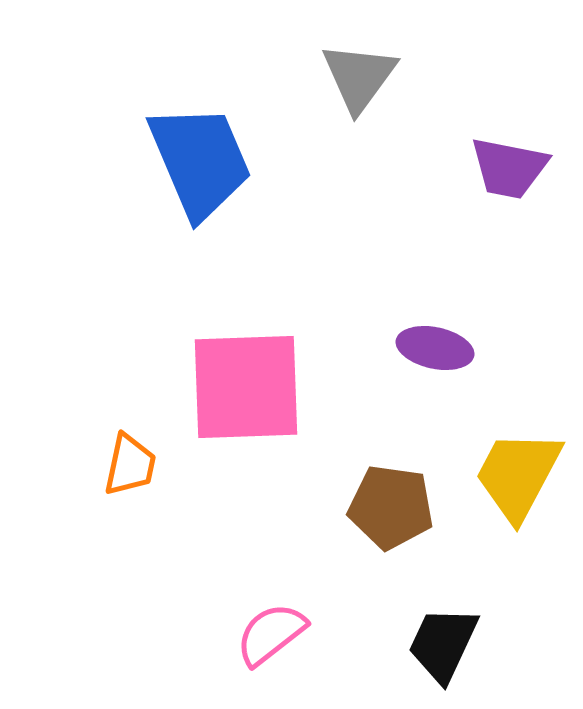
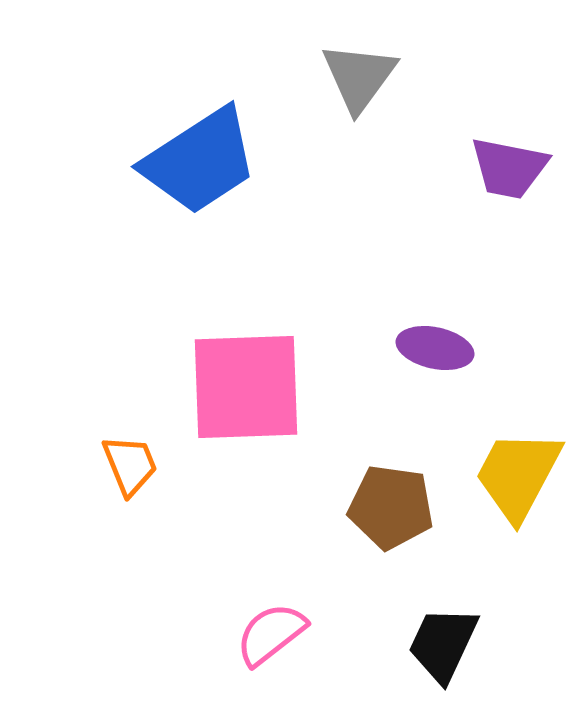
blue trapezoid: rotated 80 degrees clockwise
orange trapezoid: rotated 34 degrees counterclockwise
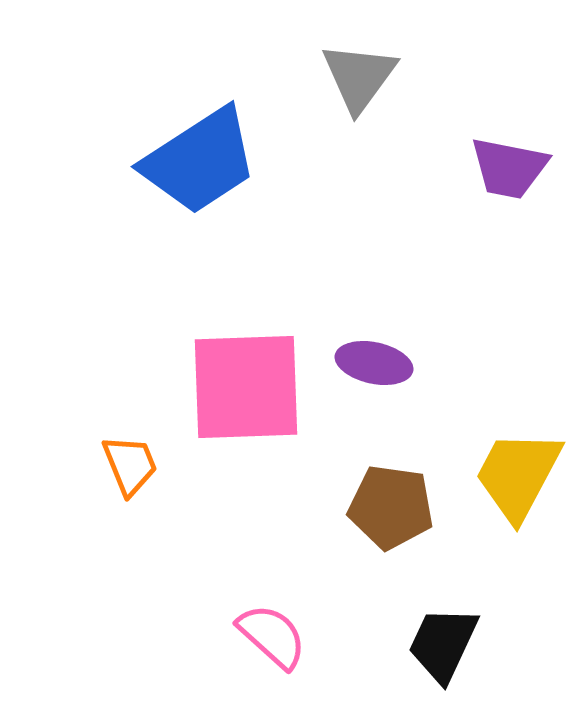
purple ellipse: moved 61 px left, 15 px down
pink semicircle: moved 1 px right, 2 px down; rotated 80 degrees clockwise
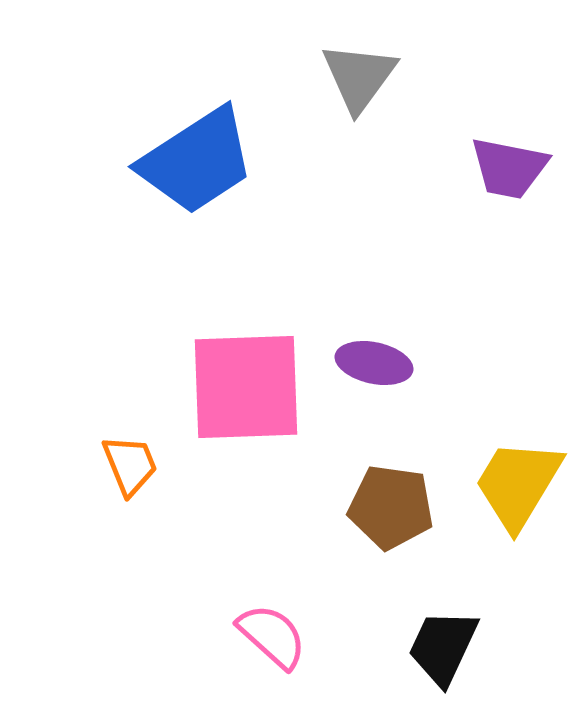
blue trapezoid: moved 3 px left
yellow trapezoid: moved 9 px down; rotated 3 degrees clockwise
black trapezoid: moved 3 px down
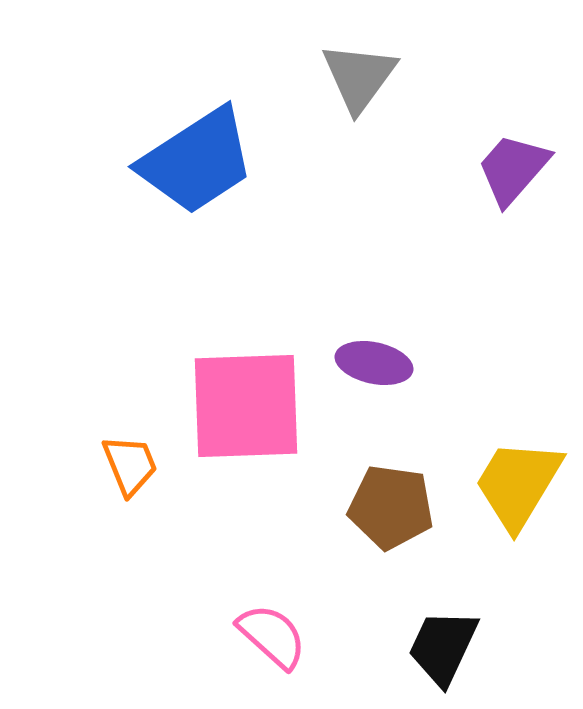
purple trapezoid: moved 4 px right, 1 px down; rotated 120 degrees clockwise
pink square: moved 19 px down
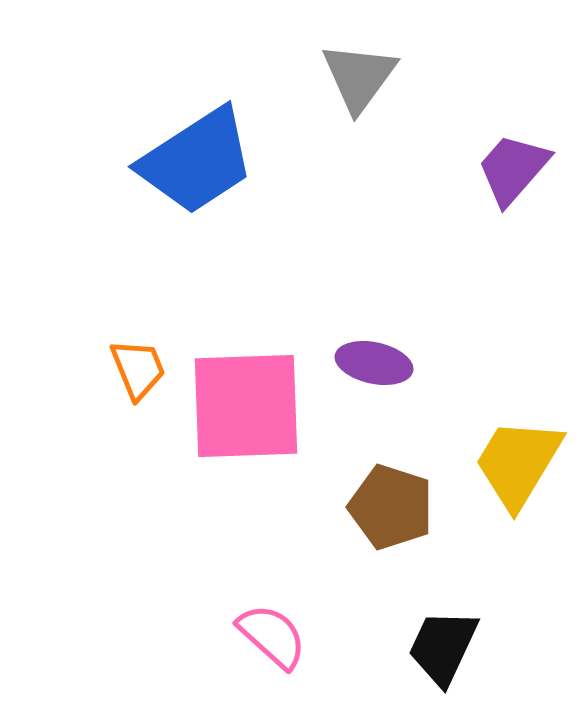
orange trapezoid: moved 8 px right, 96 px up
yellow trapezoid: moved 21 px up
brown pentagon: rotated 10 degrees clockwise
